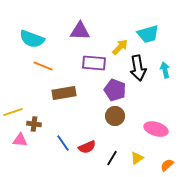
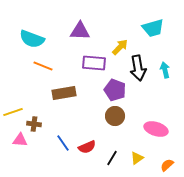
cyan trapezoid: moved 5 px right, 6 px up
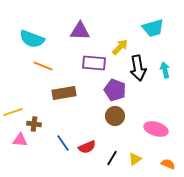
yellow triangle: moved 2 px left, 1 px down
orange semicircle: moved 1 px right, 1 px up; rotated 64 degrees clockwise
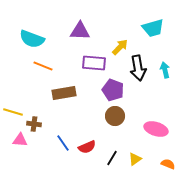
purple pentagon: moved 2 px left
yellow line: rotated 36 degrees clockwise
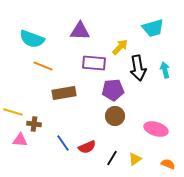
purple pentagon: rotated 25 degrees counterclockwise
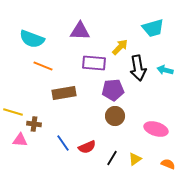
cyan arrow: rotated 63 degrees counterclockwise
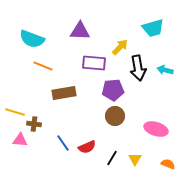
yellow line: moved 2 px right
yellow triangle: rotated 24 degrees counterclockwise
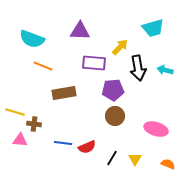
blue line: rotated 48 degrees counterclockwise
